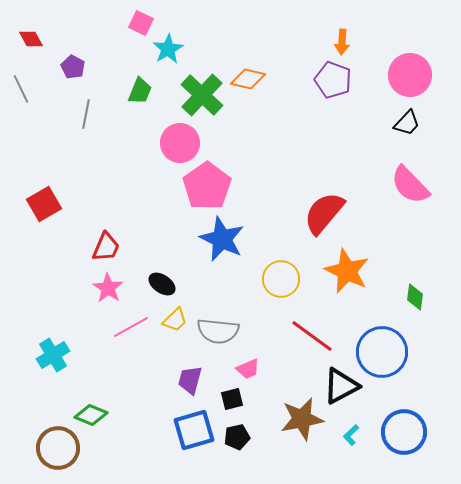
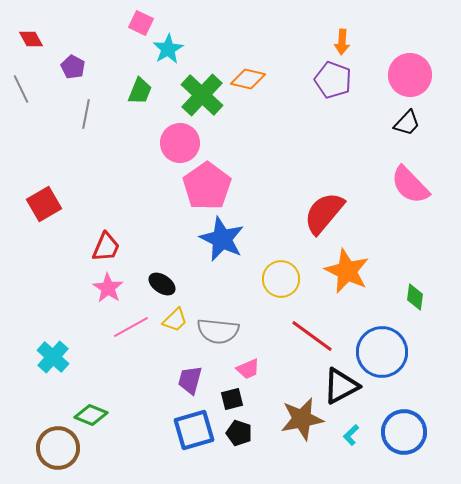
cyan cross at (53, 355): moved 2 px down; rotated 16 degrees counterclockwise
black pentagon at (237, 437): moved 2 px right, 4 px up; rotated 30 degrees clockwise
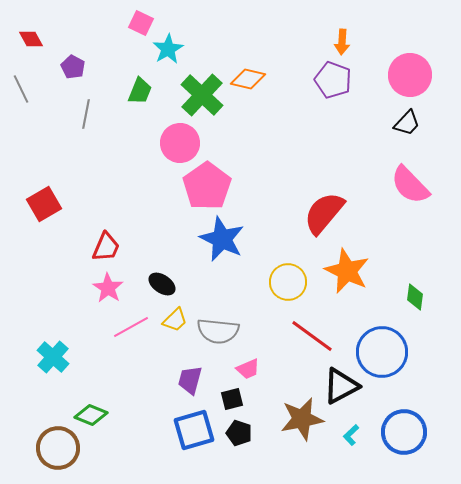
yellow circle at (281, 279): moved 7 px right, 3 px down
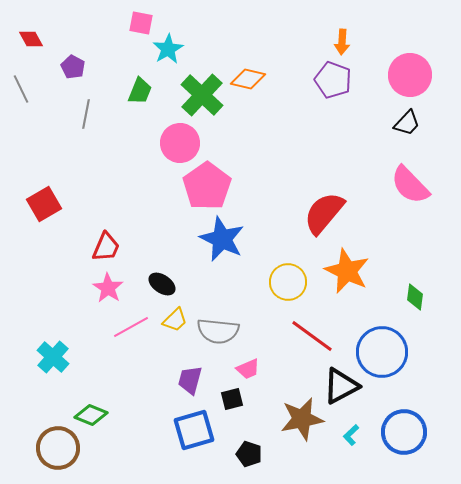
pink square at (141, 23): rotated 15 degrees counterclockwise
black pentagon at (239, 433): moved 10 px right, 21 px down
